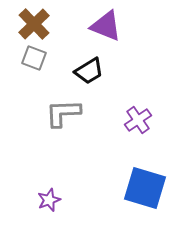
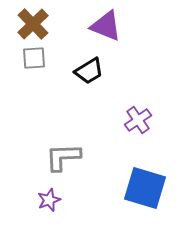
brown cross: moved 1 px left
gray square: rotated 25 degrees counterclockwise
gray L-shape: moved 44 px down
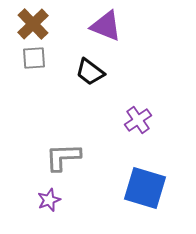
black trapezoid: moved 1 px right, 1 px down; rotated 68 degrees clockwise
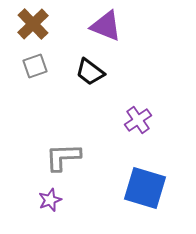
gray square: moved 1 px right, 8 px down; rotated 15 degrees counterclockwise
purple star: moved 1 px right
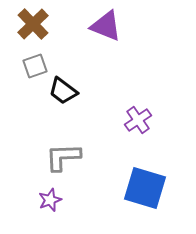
black trapezoid: moved 27 px left, 19 px down
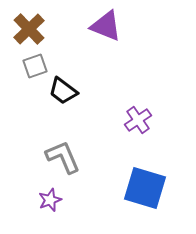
brown cross: moved 4 px left, 5 px down
gray L-shape: rotated 69 degrees clockwise
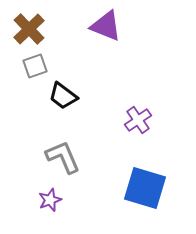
black trapezoid: moved 5 px down
